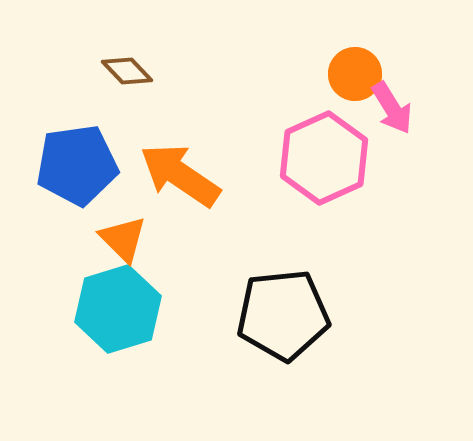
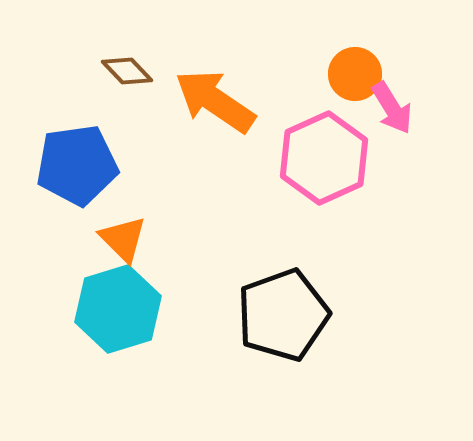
orange arrow: moved 35 px right, 74 px up
black pentagon: rotated 14 degrees counterclockwise
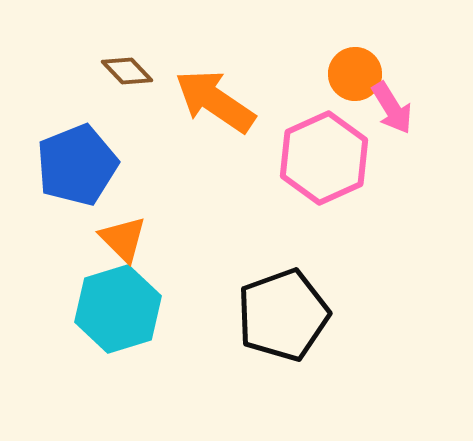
blue pentagon: rotated 14 degrees counterclockwise
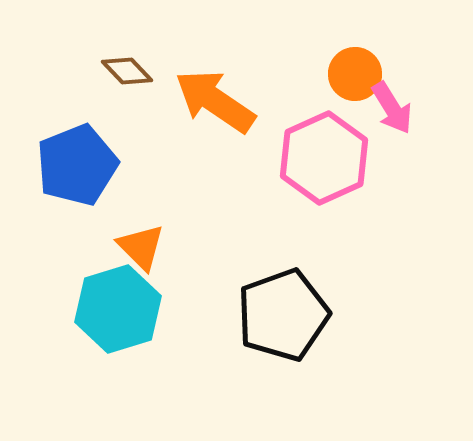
orange triangle: moved 18 px right, 8 px down
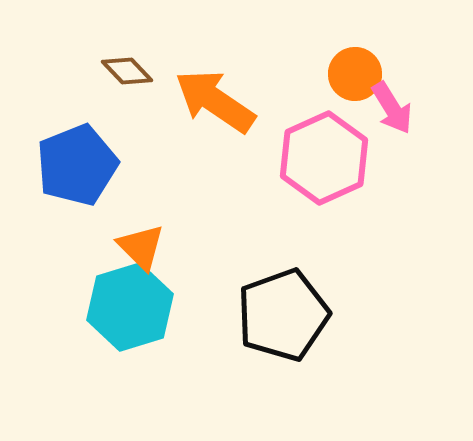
cyan hexagon: moved 12 px right, 2 px up
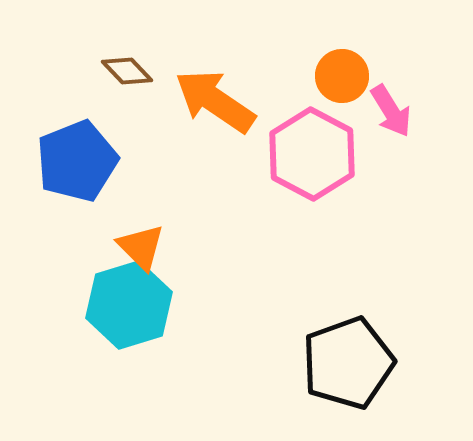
orange circle: moved 13 px left, 2 px down
pink arrow: moved 1 px left, 3 px down
pink hexagon: moved 12 px left, 4 px up; rotated 8 degrees counterclockwise
blue pentagon: moved 4 px up
cyan hexagon: moved 1 px left, 2 px up
black pentagon: moved 65 px right, 48 px down
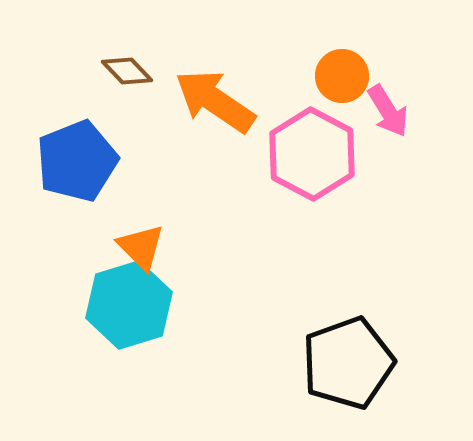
pink arrow: moved 3 px left
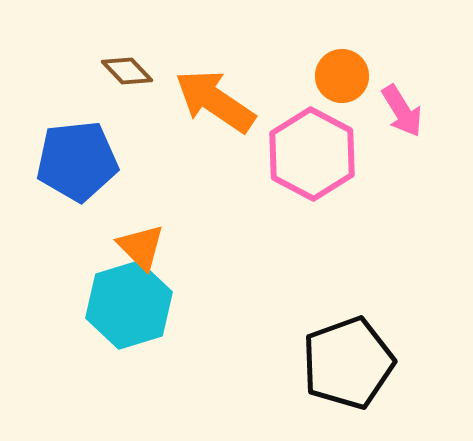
pink arrow: moved 14 px right
blue pentagon: rotated 16 degrees clockwise
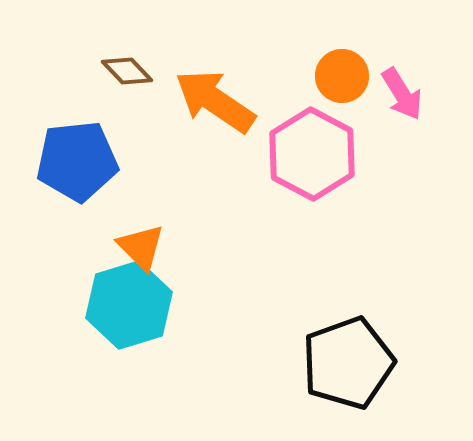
pink arrow: moved 17 px up
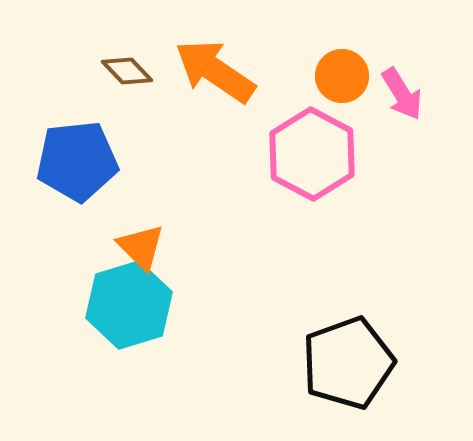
orange arrow: moved 30 px up
